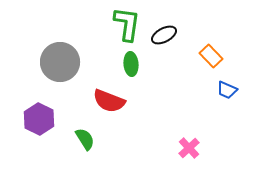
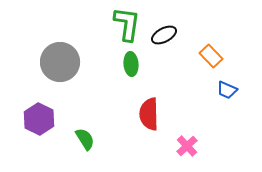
red semicircle: moved 40 px right, 13 px down; rotated 68 degrees clockwise
pink cross: moved 2 px left, 2 px up
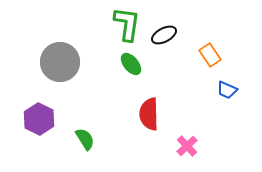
orange rectangle: moved 1 px left, 1 px up; rotated 10 degrees clockwise
green ellipse: rotated 35 degrees counterclockwise
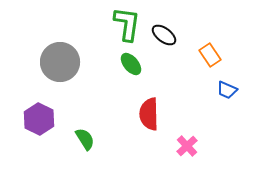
black ellipse: rotated 65 degrees clockwise
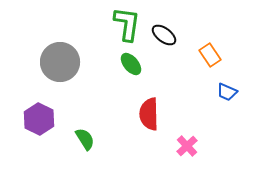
blue trapezoid: moved 2 px down
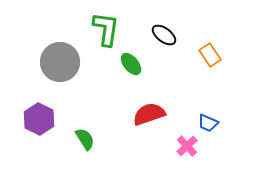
green L-shape: moved 21 px left, 5 px down
blue trapezoid: moved 19 px left, 31 px down
red semicircle: rotated 72 degrees clockwise
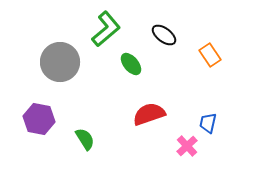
green L-shape: rotated 42 degrees clockwise
purple hexagon: rotated 16 degrees counterclockwise
blue trapezoid: rotated 80 degrees clockwise
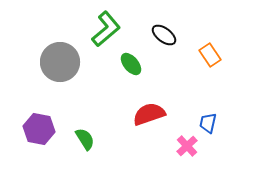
purple hexagon: moved 10 px down
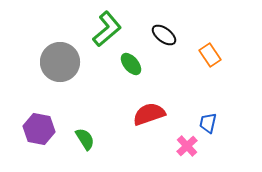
green L-shape: moved 1 px right
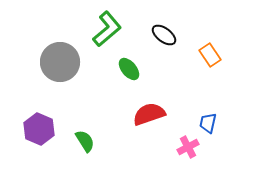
green ellipse: moved 2 px left, 5 px down
purple hexagon: rotated 12 degrees clockwise
green semicircle: moved 2 px down
pink cross: moved 1 px right, 1 px down; rotated 15 degrees clockwise
